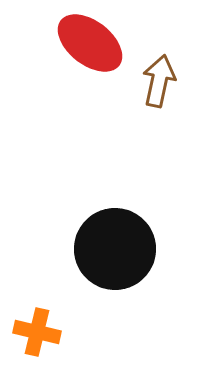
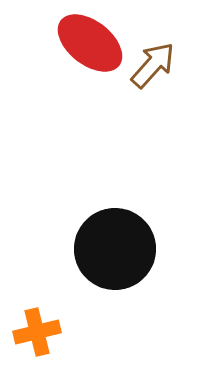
brown arrow: moved 6 px left, 16 px up; rotated 30 degrees clockwise
orange cross: rotated 27 degrees counterclockwise
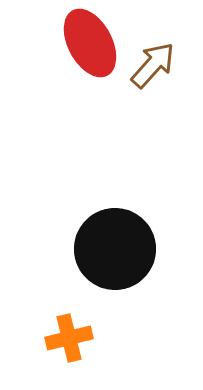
red ellipse: rotated 24 degrees clockwise
orange cross: moved 32 px right, 6 px down
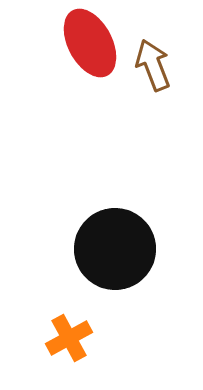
brown arrow: rotated 63 degrees counterclockwise
orange cross: rotated 15 degrees counterclockwise
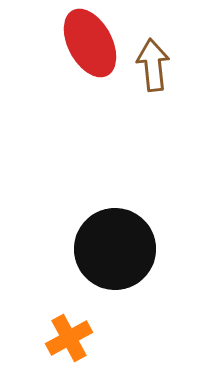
brown arrow: rotated 15 degrees clockwise
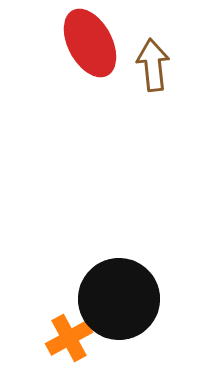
black circle: moved 4 px right, 50 px down
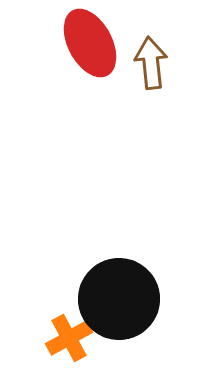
brown arrow: moved 2 px left, 2 px up
